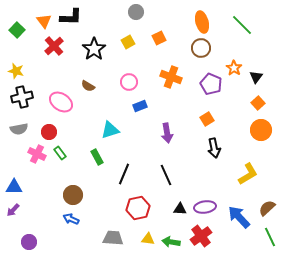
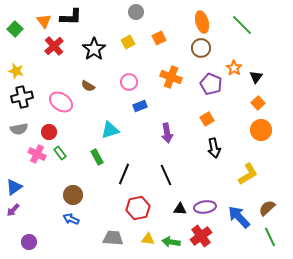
green square at (17, 30): moved 2 px left, 1 px up
blue triangle at (14, 187): rotated 36 degrees counterclockwise
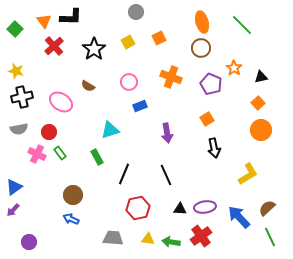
black triangle at (256, 77): moved 5 px right; rotated 40 degrees clockwise
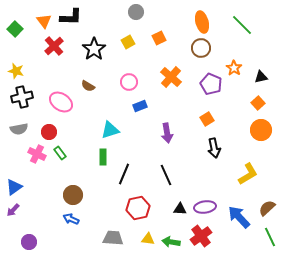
orange cross at (171, 77): rotated 20 degrees clockwise
green rectangle at (97, 157): moved 6 px right; rotated 28 degrees clockwise
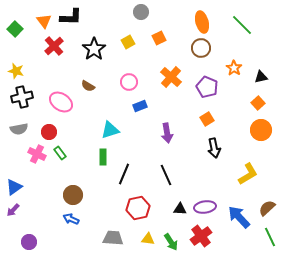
gray circle at (136, 12): moved 5 px right
purple pentagon at (211, 84): moved 4 px left, 3 px down
green arrow at (171, 242): rotated 132 degrees counterclockwise
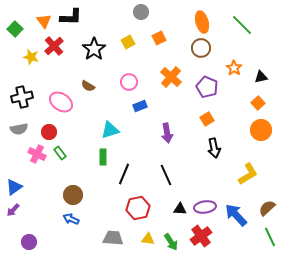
yellow star at (16, 71): moved 15 px right, 14 px up
blue arrow at (239, 217): moved 3 px left, 2 px up
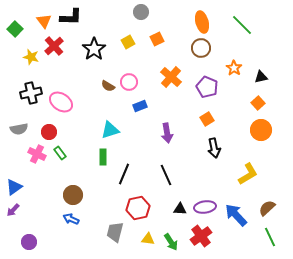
orange square at (159, 38): moved 2 px left, 1 px down
brown semicircle at (88, 86): moved 20 px right
black cross at (22, 97): moved 9 px right, 4 px up
gray trapezoid at (113, 238): moved 2 px right, 6 px up; rotated 80 degrees counterclockwise
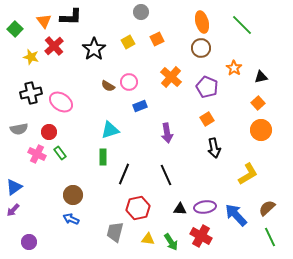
red cross at (201, 236): rotated 25 degrees counterclockwise
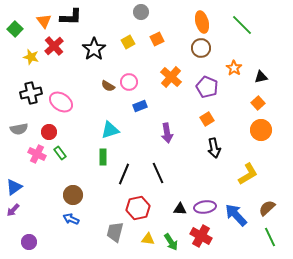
black line at (166, 175): moved 8 px left, 2 px up
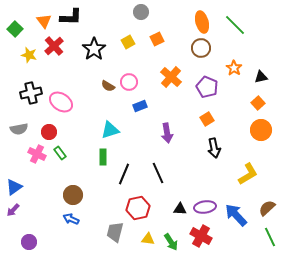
green line at (242, 25): moved 7 px left
yellow star at (31, 57): moved 2 px left, 2 px up
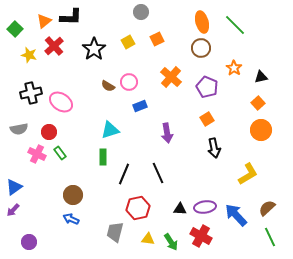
orange triangle at (44, 21): rotated 28 degrees clockwise
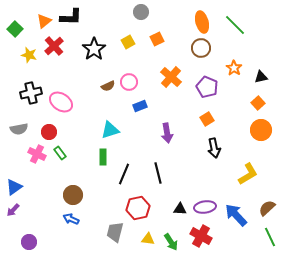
brown semicircle at (108, 86): rotated 56 degrees counterclockwise
black line at (158, 173): rotated 10 degrees clockwise
